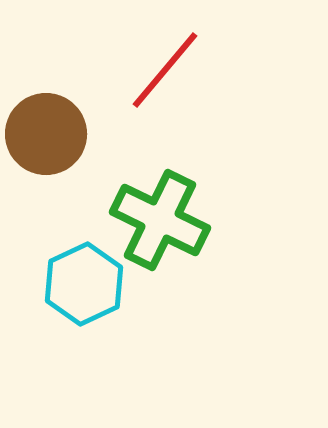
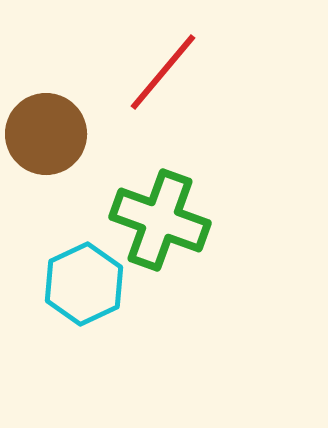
red line: moved 2 px left, 2 px down
green cross: rotated 6 degrees counterclockwise
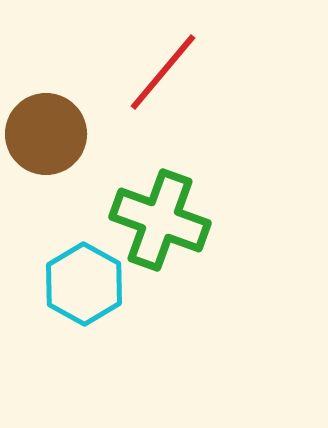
cyan hexagon: rotated 6 degrees counterclockwise
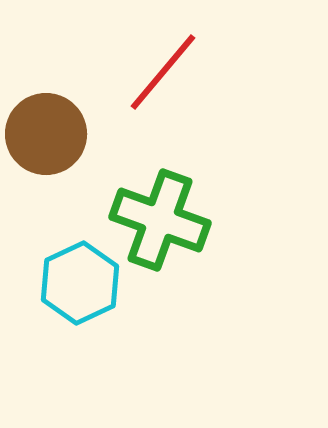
cyan hexagon: moved 4 px left, 1 px up; rotated 6 degrees clockwise
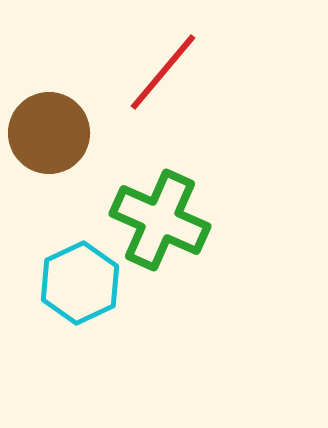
brown circle: moved 3 px right, 1 px up
green cross: rotated 4 degrees clockwise
